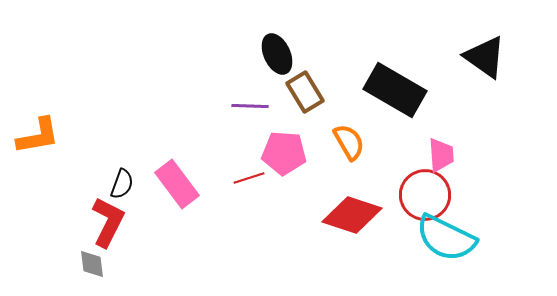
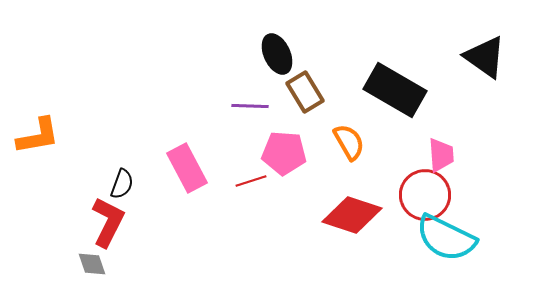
red line: moved 2 px right, 3 px down
pink rectangle: moved 10 px right, 16 px up; rotated 9 degrees clockwise
gray diamond: rotated 12 degrees counterclockwise
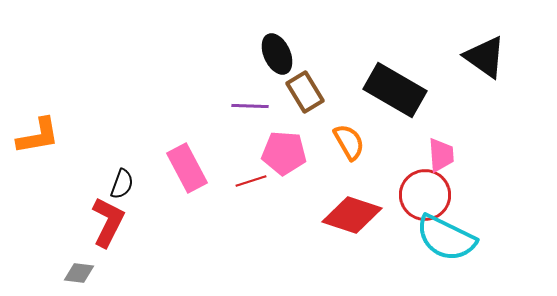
gray diamond: moved 13 px left, 9 px down; rotated 64 degrees counterclockwise
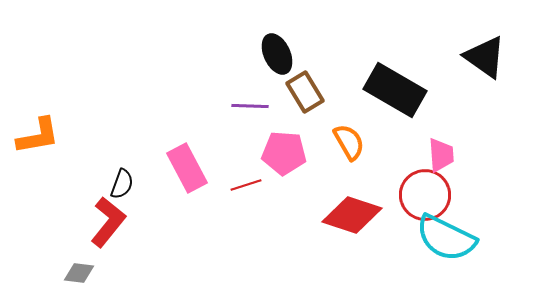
red line: moved 5 px left, 4 px down
red L-shape: rotated 12 degrees clockwise
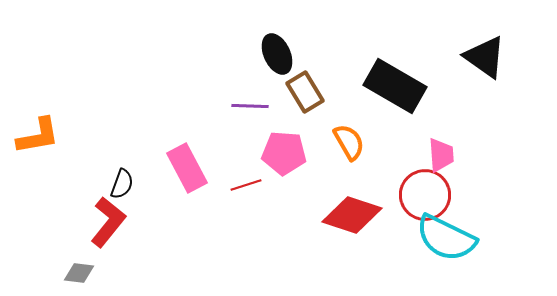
black rectangle: moved 4 px up
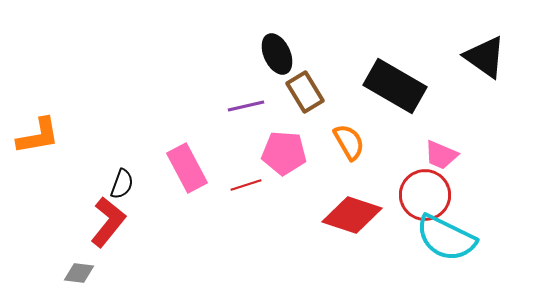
purple line: moved 4 px left; rotated 15 degrees counterclockwise
pink trapezoid: rotated 117 degrees clockwise
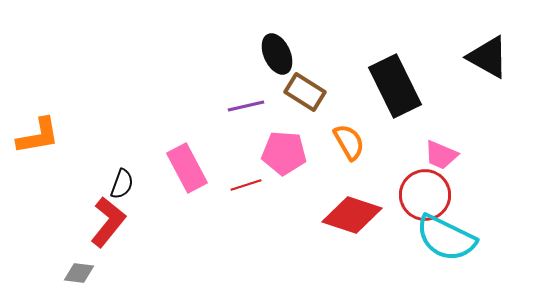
black triangle: moved 3 px right; rotated 6 degrees counterclockwise
black rectangle: rotated 34 degrees clockwise
brown rectangle: rotated 27 degrees counterclockwise
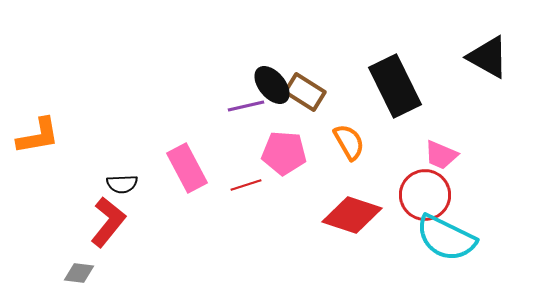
black ellipse: moved 5 px left, 31 px down; rotated 15 degrees counterclockwise
black semicircle: rotated 68 degrees clockwise
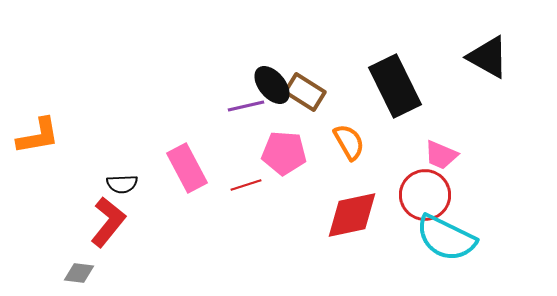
red diamond: rotated 30 degrees counterclockwise
